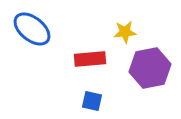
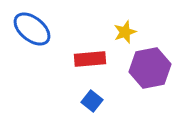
yellow star: rotated 15 degrees counterclockwise
blue square: rotated 25 degrees clockwise
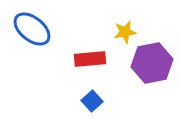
yellow star: rotated 10 degrees clockwise
purple hexagon: moved 2 px right, 5 px up
blue square: rotated 10 degrees clockwise
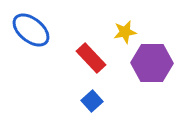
blue ellipse: moved 1 px left, 1 px down
red rectangle: moved 1 px right, 1 px up; rotated 52 degrees clockwise
purple hexagon: rotated 12 degrees clockwise
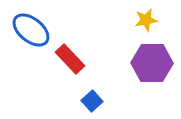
yellow star: moved 21 px right, 12 px up
red rectangle: moved 21 px left, 1 px down
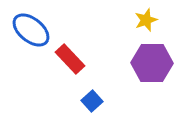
yellow star: rotated 10 degrees counterclockwise
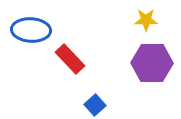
yellow star: rotated 20 degrees clockwise
blue ellipse: rotated 36 degrees counterclockwise
blue square: moved 3 px right, 4 px down
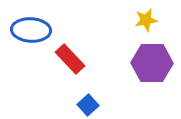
yellow star: rotated 10 degrees counterclockwise
blue square: moved 7 px left
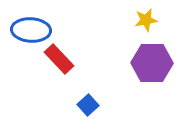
red rectangle: moved 11 px left
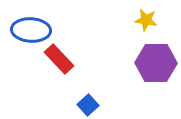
yellow star: rotated 20 degrees clockwise
purple hexagon: moved 4 px right
